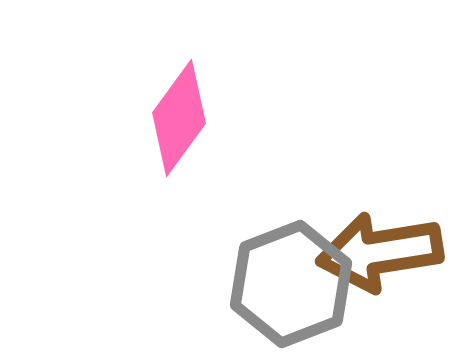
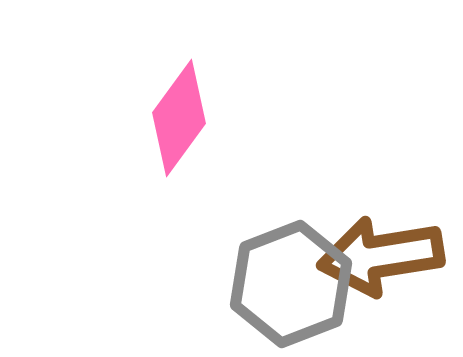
brown arrow: moved 1 px right, 4 px down
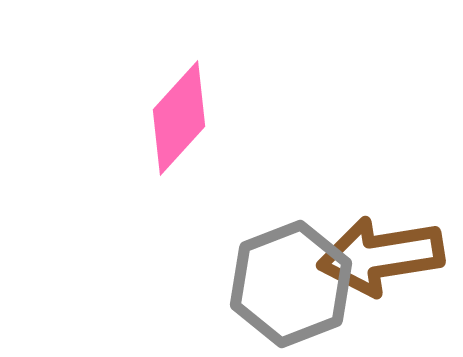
pink diamond: rotated 6 degrees clockwise
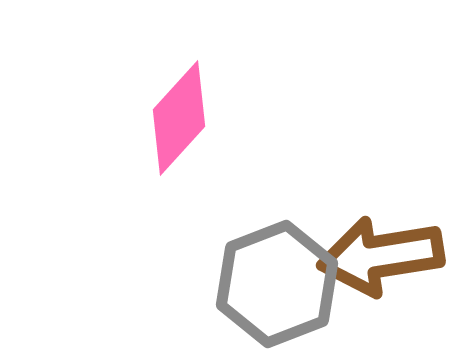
gray hexagon: moved 14 px left
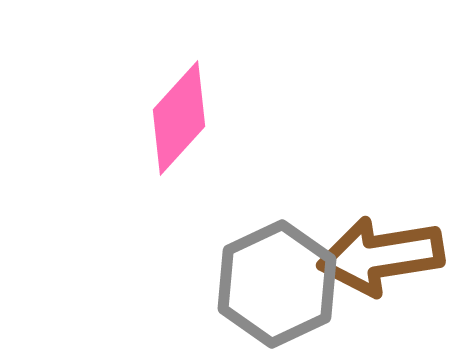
gray hexagon: rotated 4 degrees counterclockwise
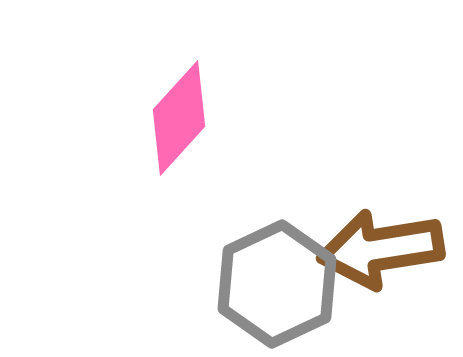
brown arrow: moved 7 px up
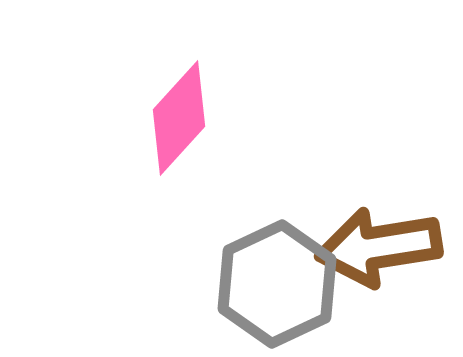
brown arrow: moved 2 px left, 2 px up
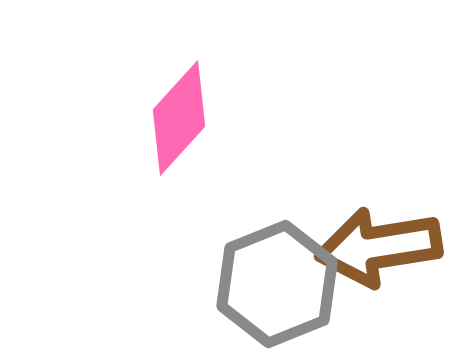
gray hexagon: rotated 3 degrees clockwise
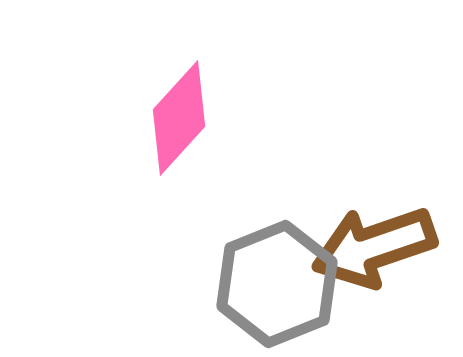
brown arrow: moved 5 px left; rotated 10 degrees counterclockwise
